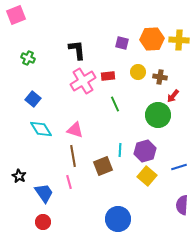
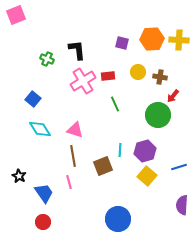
green cross: moved 19 px right, 1 px down
cyan diamond: moved 1 px left
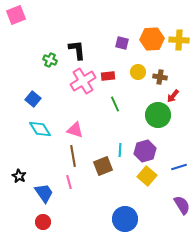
green cross: moved 3 px right, 1 px down
purple semicircle: rotated 144 degrees clockwise
blue circle: moved 7 px right
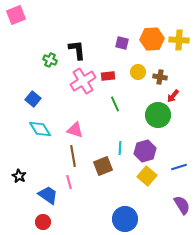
cyan line: moved 2 px up
blue trapezoid: moved 4 px right, 2 px down; rotated 20 degrees counterclockwise
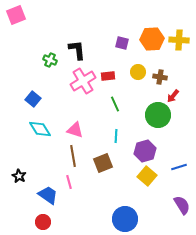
cyan line: moved 4 px left, 12 px up
brown square: moved 3 px up
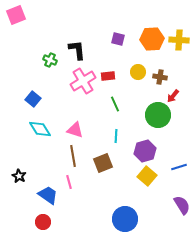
purple square: moved 4 px left, 4 px up
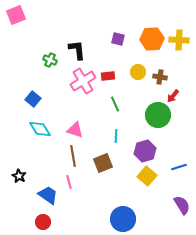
blue circle: moved 2 px left
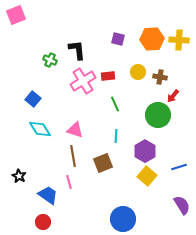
purple hexagon: rotated 15 degrees counterclockwise
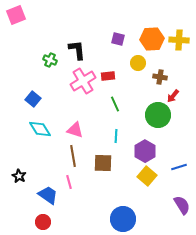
yellow circle: moved 9 px up
brown square: rotated 24 degrees clockwise
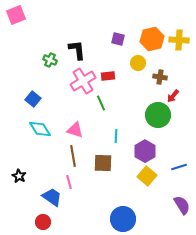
orange hexagon: rotated 10 degrees counterclockwise
green line: moved 14 px left, 1 px up
blue trapezoid: moved 4 px right, 2 px down
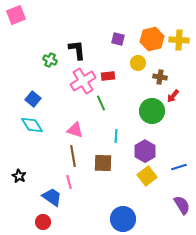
green circle: moved 6 px left, 4 px up
cyan diamond: moved 8 px left, 4 px up
yellow square: rotated 12 degrees clockwise
